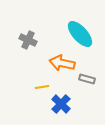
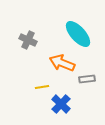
cyan ellipse: moved 2 px left
orange arrow: rotated 10 degrees clockwise
gray rectangle: rotated 21 degrees counterclockwise
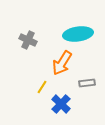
cyan ellipse: rotated 56 degrees counterclockwise
orange arrow: rotated 80 degrees counterclockwise
gray rectangle: moved 4 px down
yellow line: rotated 48 degrees counterclockwise
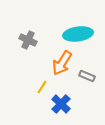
gray rectangle: moved 7 px up; rotated 28 degrees clockwise
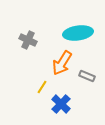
cyan ellipse: moved 1 px up
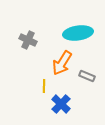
yellow line: moved 2 px right, 1 px up; rotated 32 degrees counterclockwise
